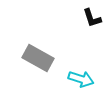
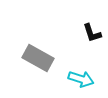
black L-shape: moved 15 px down
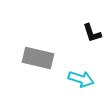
gray rectangle: rotated 16 degrees counterclockwise
